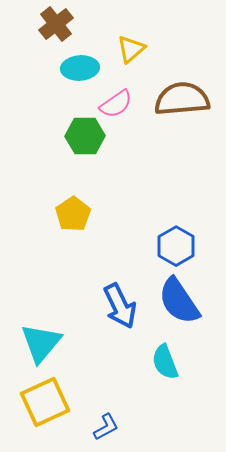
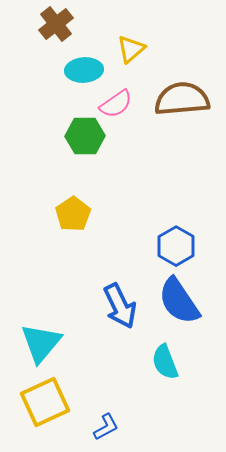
cyan ellipse: moved 4 px right, 2 px down
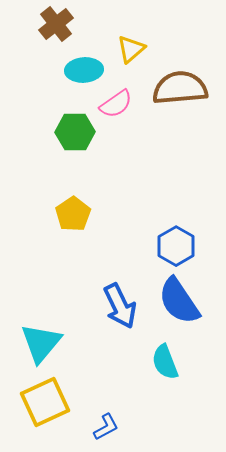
brown semicircle: moved 2 px left, 11 px up
green hexagon: moved 10 px left, 4 px up
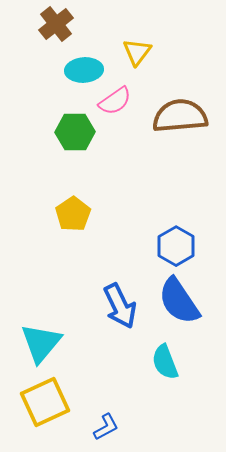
yellow triangle: moved 6 px right, 3 px down; rotated 12 degrees counterclockwise
brown semicircle: moved 28 px down
pink semicircle: moved 1 px left, 3 px up
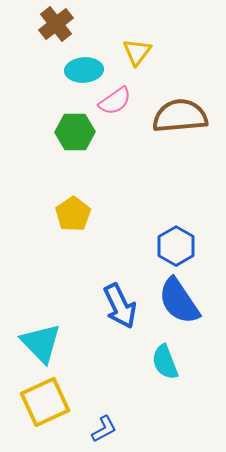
cyan triangle: rotated 24 degrees counterclockwise
blue L-shape: moved 2 px left, 2 px down
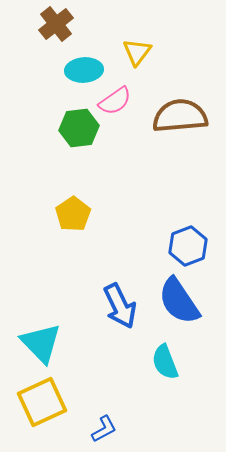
green hexagon: moved 4 px right, 4 px up; rotated 6 degrees counterclockwise
blue hexagon: moved 12 px right; rotated 9 degrees clockwise
yellow square: moved 3 px left
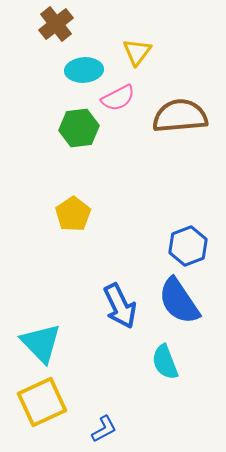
pink semicircle: moved 3 px right, 3 px up; rotated 8 degrees clockwise
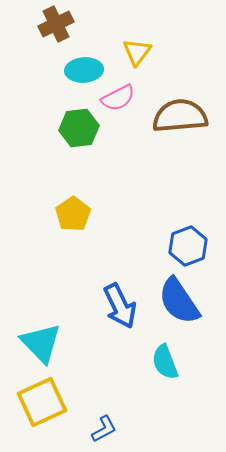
brown cross: rotated 12 degrees clockwise
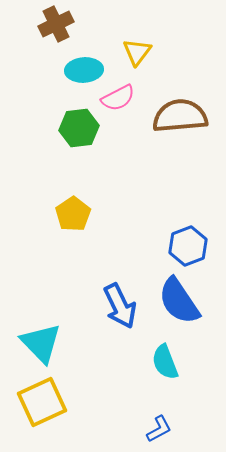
blue L-shape: moved 55 px right
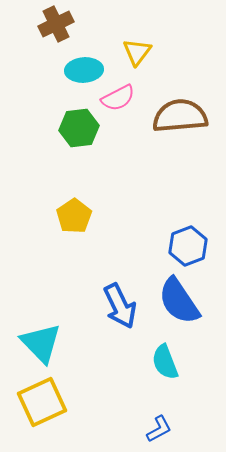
yellow pentagon: moved 1 px right, 2 px down
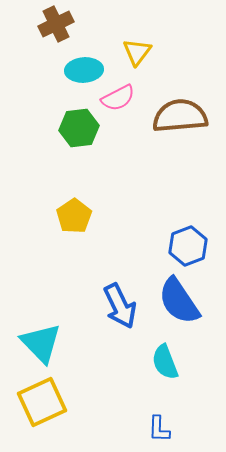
blue L-shape: rotated 120 degrees clockwise
